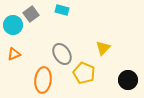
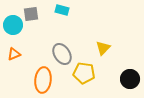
gray square: rotated 28 degrees clockwise
yellow pentagon: rotated 15 degrees counterclockwise
black circle: moved 2 px right, 1 px up
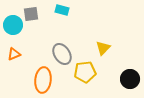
yellow pentagon: moved 1 px right, 1 px up; rotated 15 degrees counterclockwise
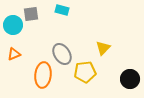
orange ellipse: moved 5 px up
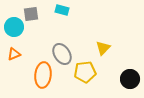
cyan circle: moved 1 px right, 2 px down
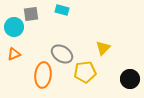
gray ellipse: rotated 25 degrees counterclockwise
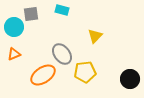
yellow triangle: moved 8 px left, 12 px up
gray ellipse: rotated 20 degrees clockwise
orange ellipse: rotated 50 degrees clockwise
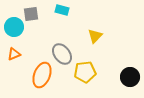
orange ellipse: moved 1 px left; rotated 35 degrees counterclockwise
black circle: moved 2 px up
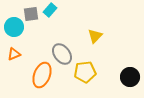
cyan rectangle: moved 12 px left; rotated 64 degrees counterclockwise
